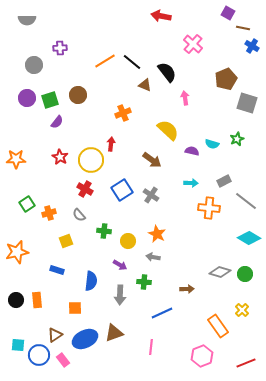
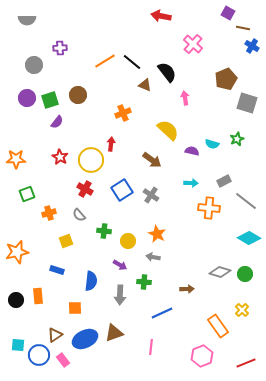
green square at (27, 204): moved 10 px up; rotated 14 degrees clockwise
orange rectangle at (37, 300): moved 1 px right, 4 px up
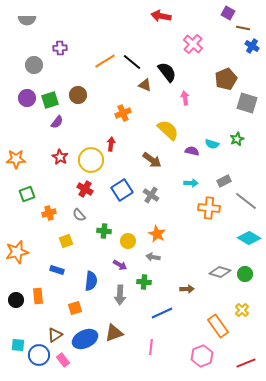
orange square at (75, 308): rotated 16 degrees counterclockwise
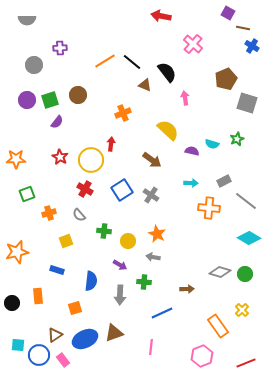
purple circle at (27, 98): moved 2 px down
black circle at (16, 300): moved 4 px left, 3 px down
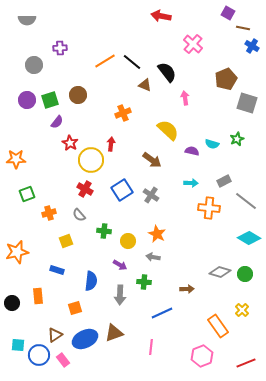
red star at (60, 157): moved 10 px right, 14 px up
